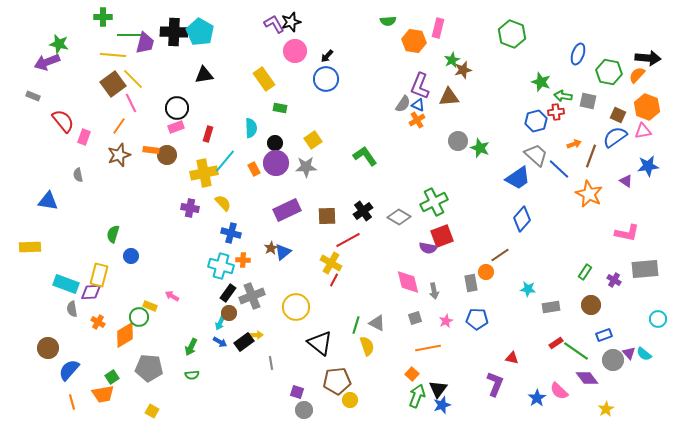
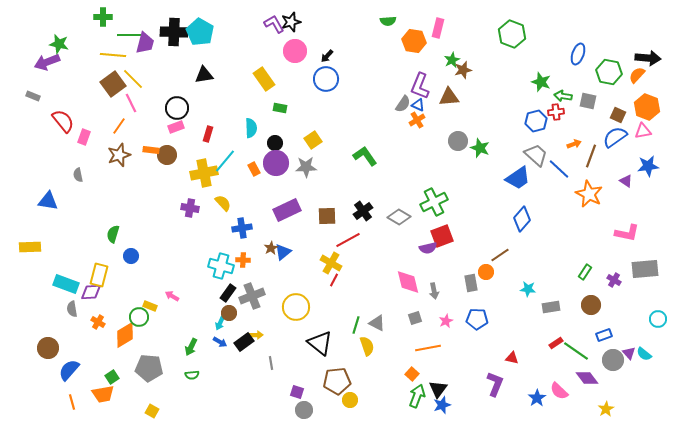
blue cross at (231, 233): moved 11 px right, 5 px up; rotated 24 degrees counterclockwise
purple semicircle at (428, 248): rotated 24 degrees counterclockwise
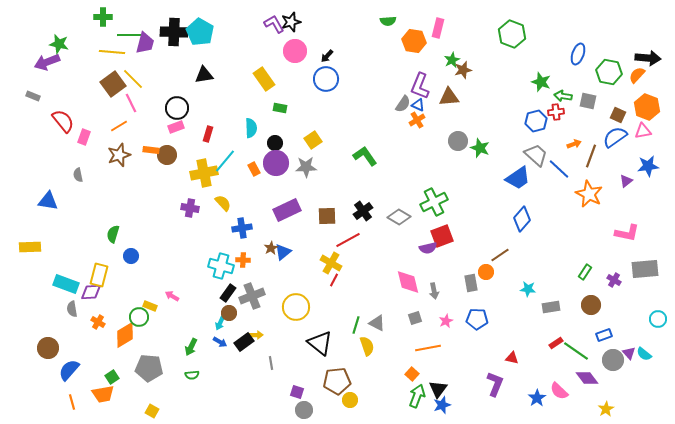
yellow line at (113, 55): moved 1 px left, 3 px up
orange line at (119, 126): rotated 24 degrees clockwise
purple triangle at (626, 181): rotated 48 degrees clockwise
